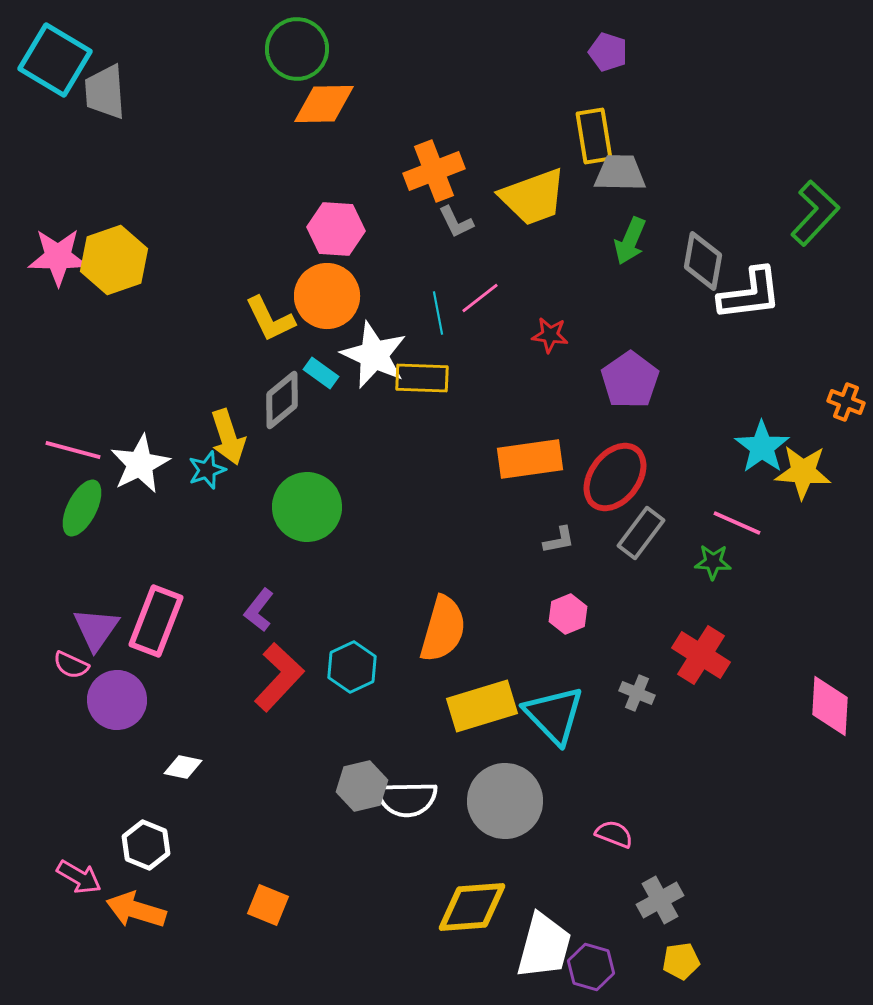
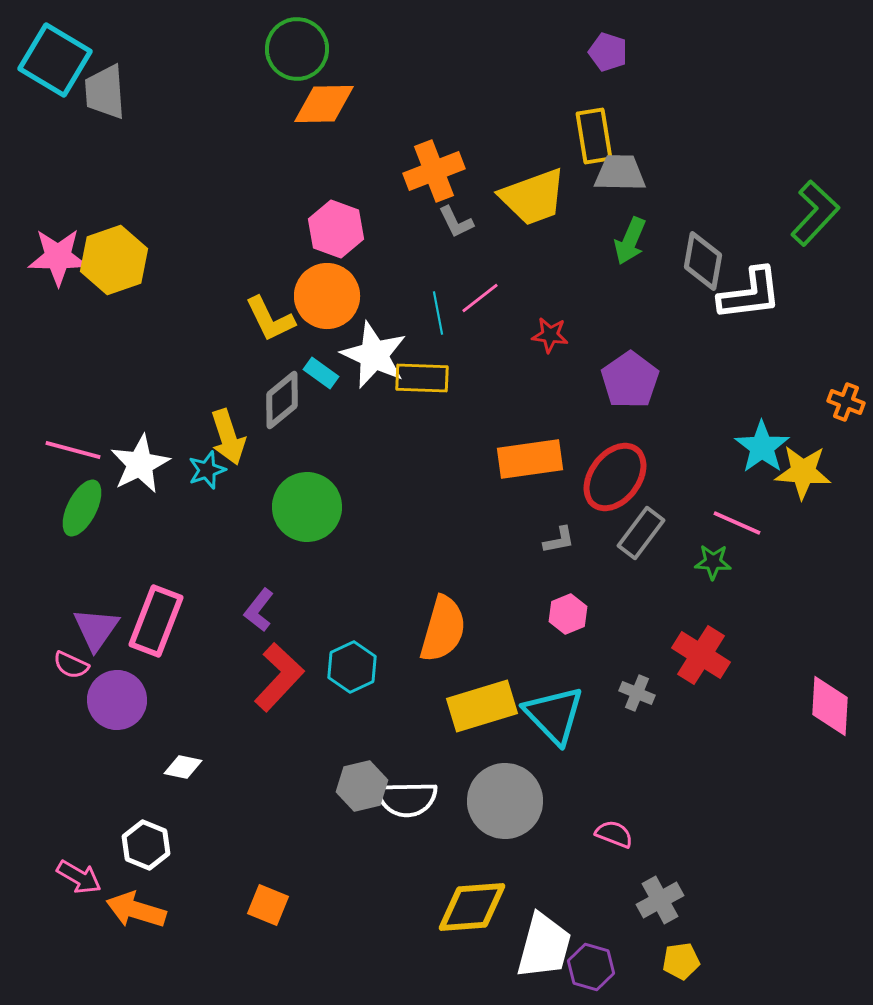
pink hexagon at (336, 229): rotated 16 degrees clockwise
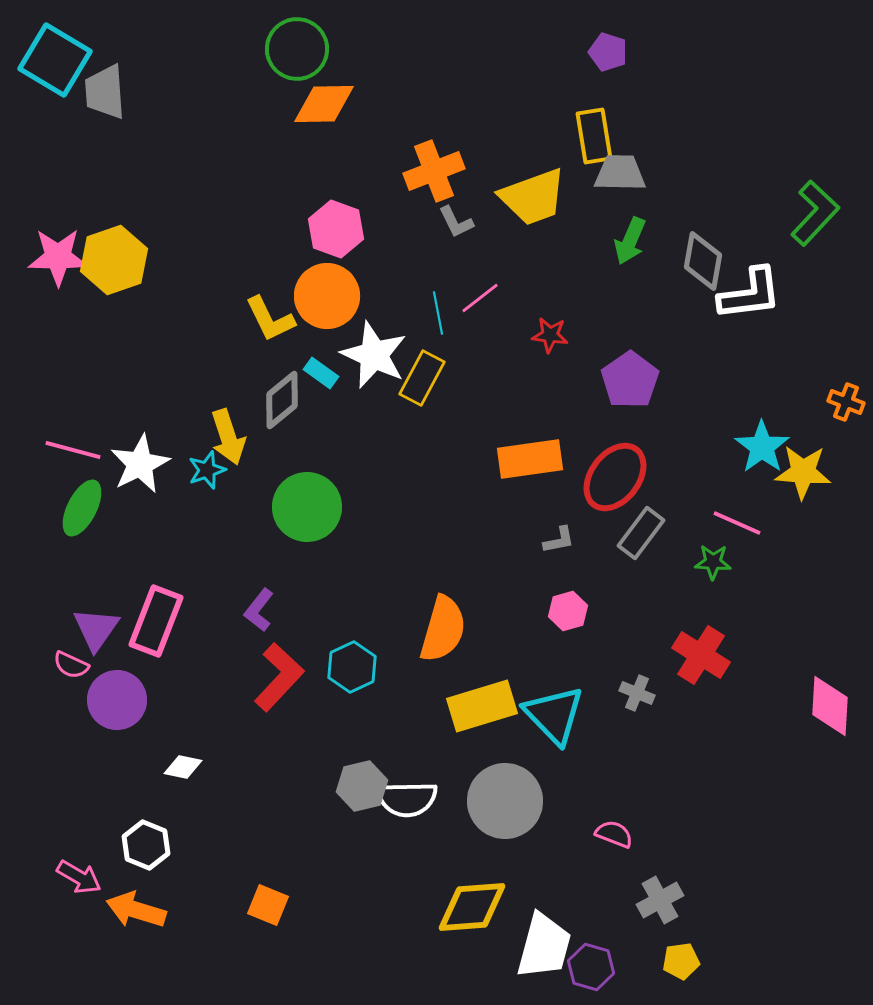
yellow rectangle at (422, 378): rotated 64 degrees counterclockwise
pink hexagon at (568, 614): moved 3 px up; rotated 6 degrees clockwise
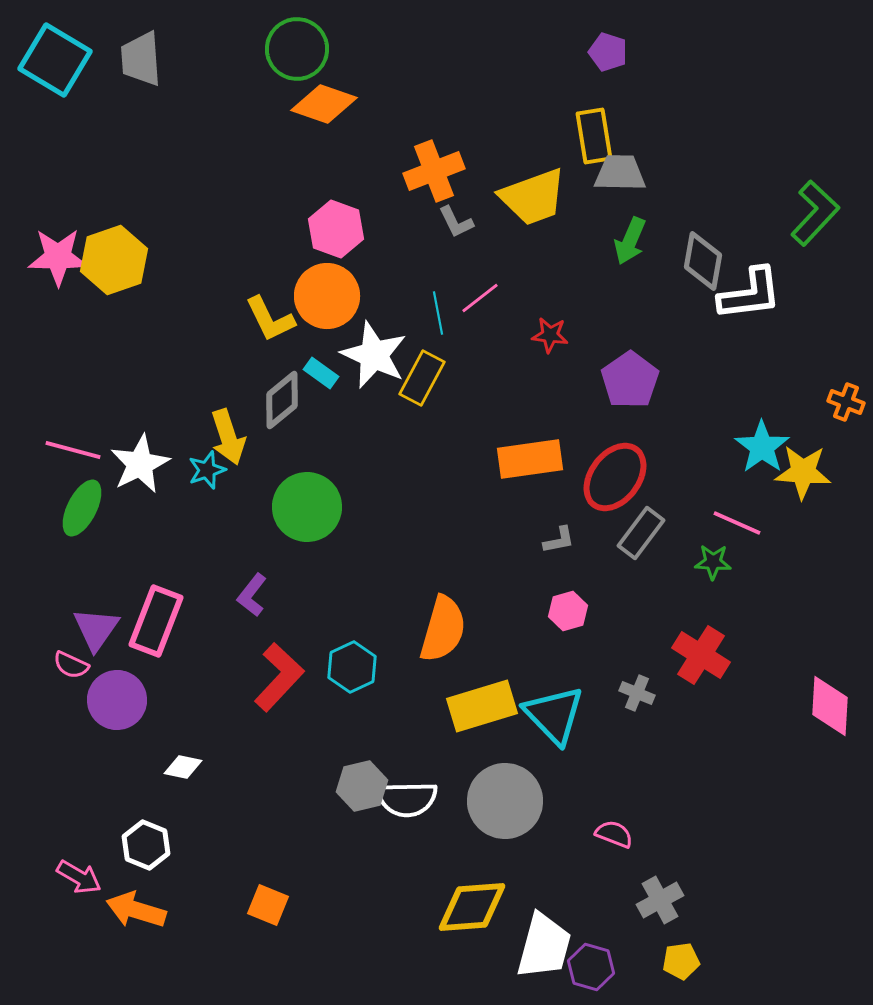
gray trapezoid at (105, 92): moved 36 px right, 33 px up
orange diamond at (324, 104): rotated 20 degrees clockwise
purple L-shape at (259, 610): moved 7 px left, 15 px up
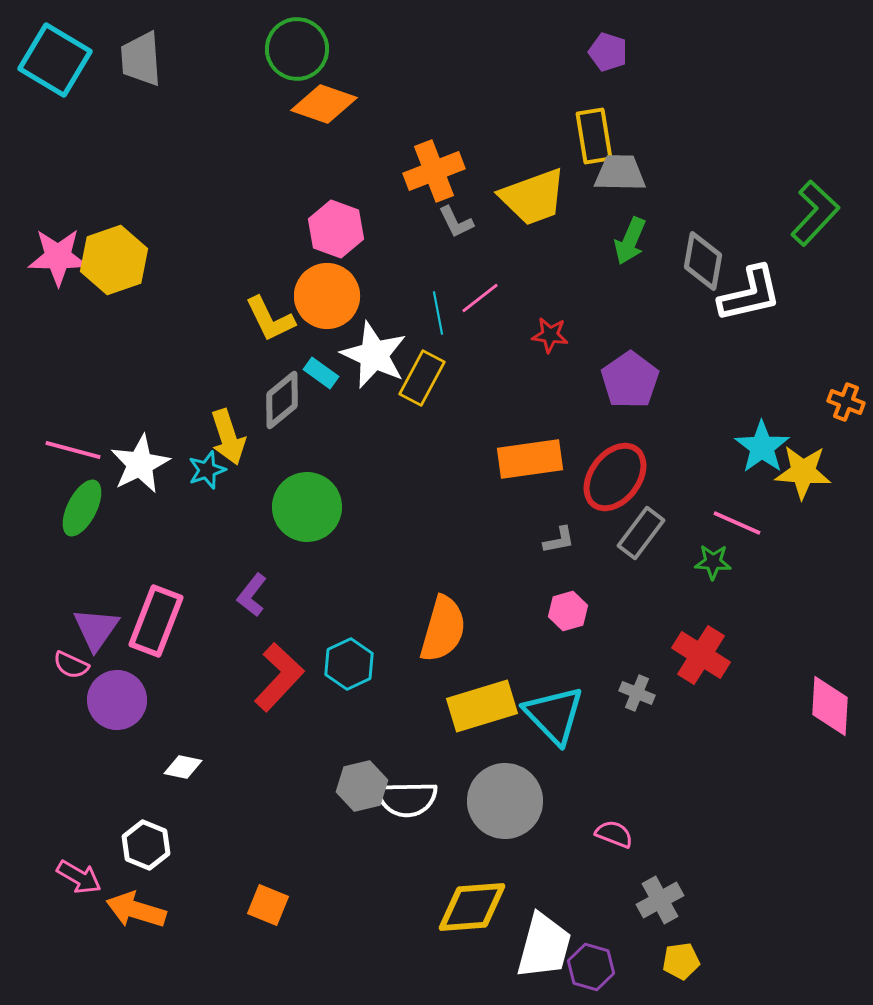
white L-shape at (750, 294): rotated 6 degrees counterclockwise
cyan hexagon at (352, 667): moved 3 px left, 3 px up
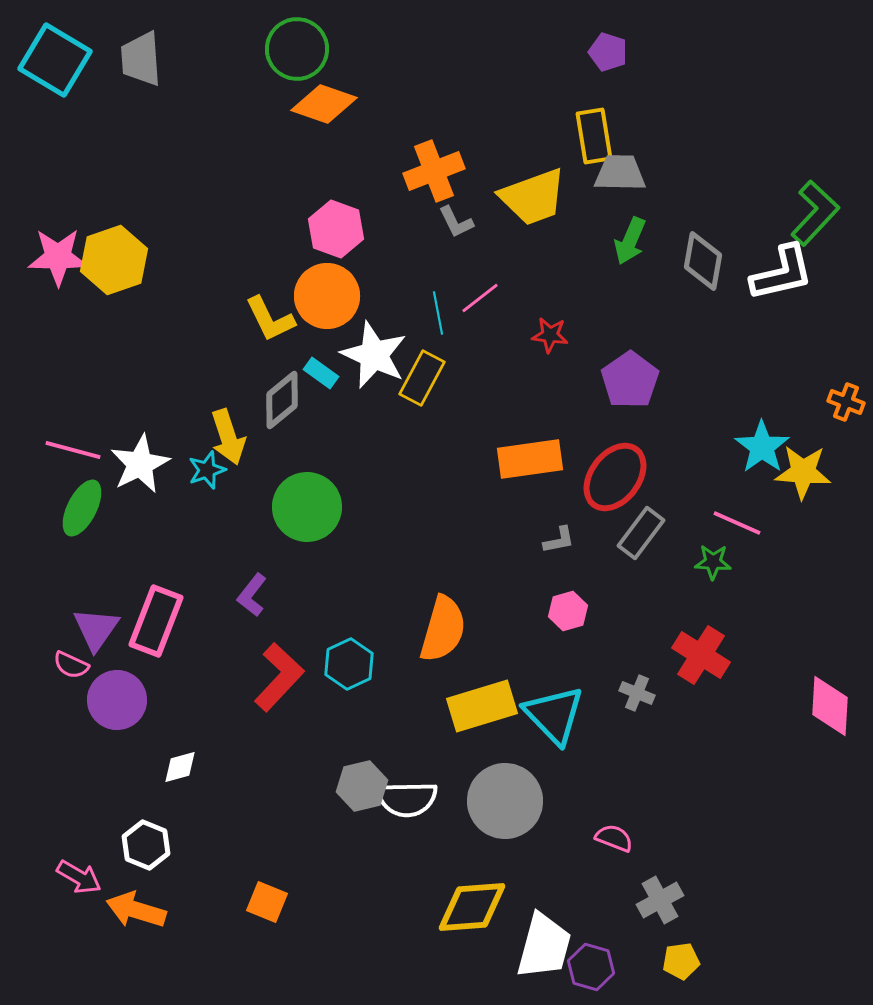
white L-shape at (750, 294): moved 32 px right, 21 px up
white diamond at (183, 767): moved 3 px left; rotated 27 degrees counterclockwise
pink semicircle at (614, 834): moved 4 px down
orange square at (268, 905): moved 1 px left, 3 px up
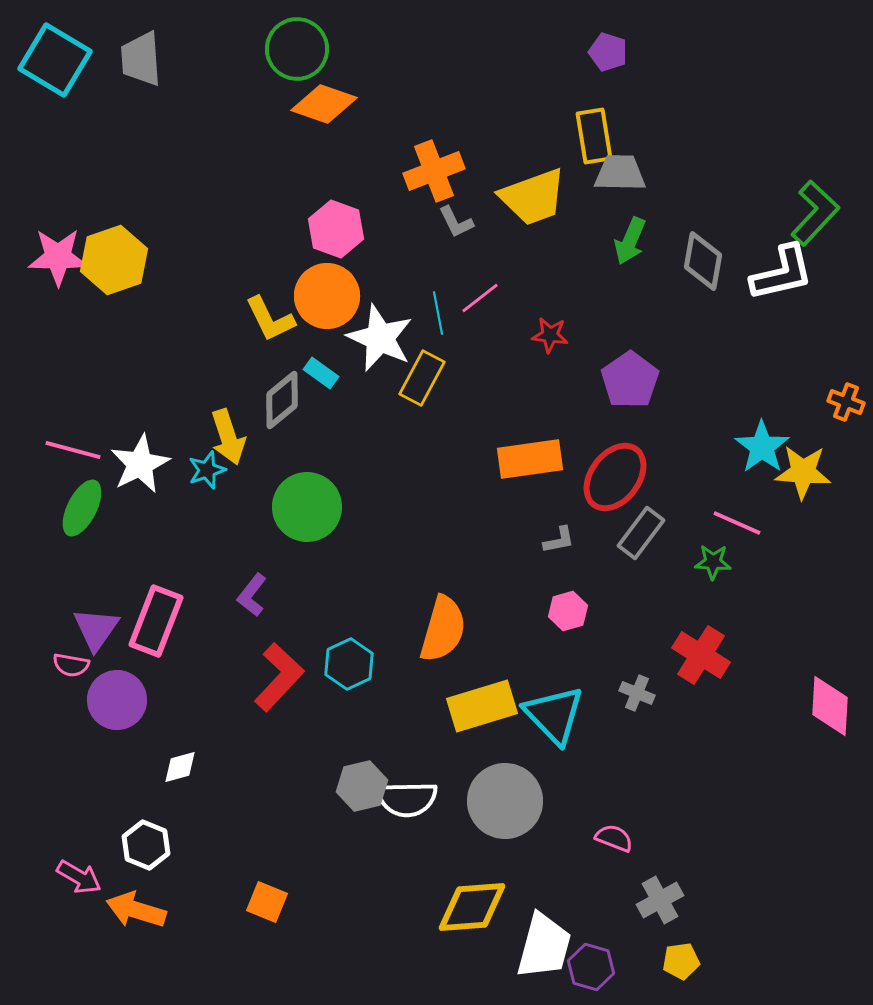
white star at (374, 355): moved 6 px right, 17 px up
pink semicircle at (71, 665): rotated 15 degrees counterclockwise
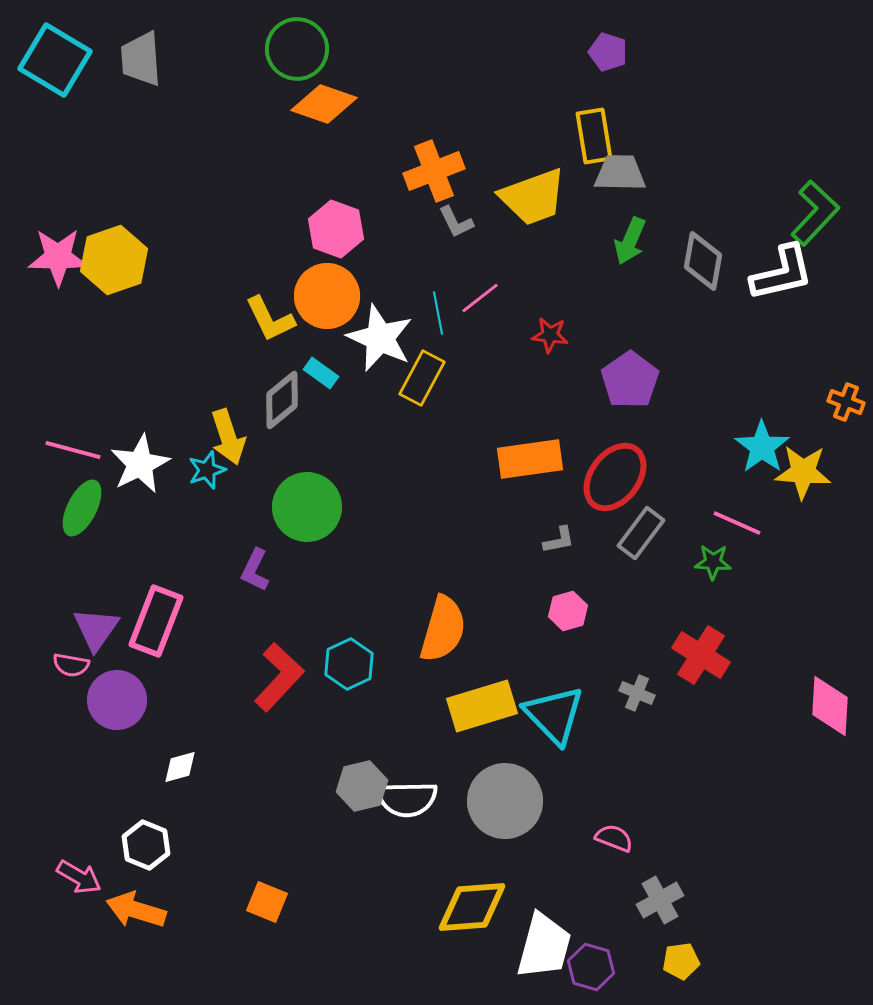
purple L-shape at (252, 595): moved 3 px right, 25 px up; rotated 12 degrees counterclockwise
